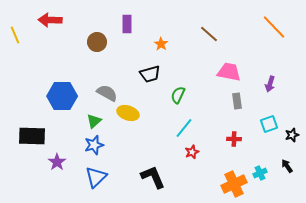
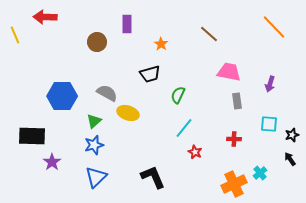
red arrow: moved 5 px left, 3 px up
cyan square: rotated 24 degrees clockwise
red star: moved 3 px right; rotated 24 degrees counterclockwise
purple star: moved 5 px left
black arrow: moved 3 px right, 7 px up
cyan cross: rotated 16 degrees counterclockwise
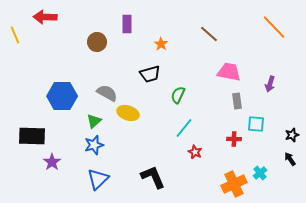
cyan square: moved 13 px left
blue triangle: moved 2 px right, 2 px down
